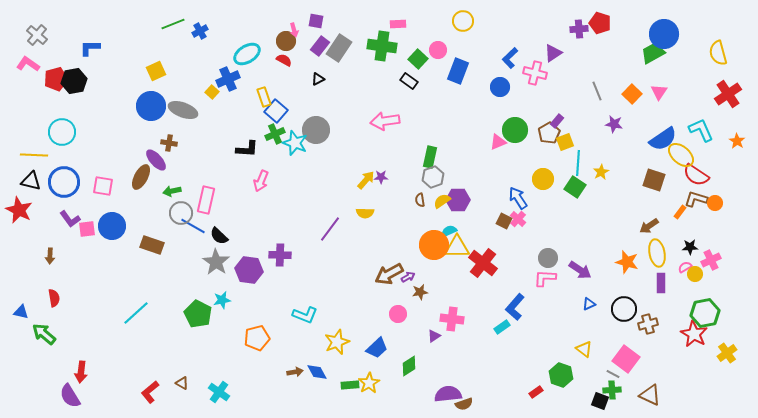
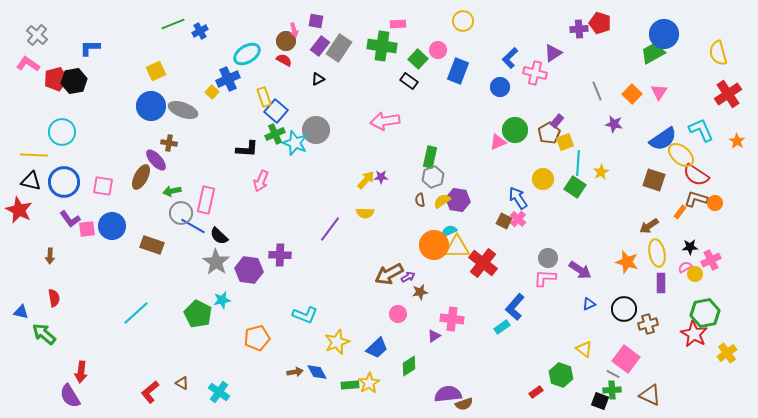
purple hexagon at (458, 200): rotated 10 degrees clockwise
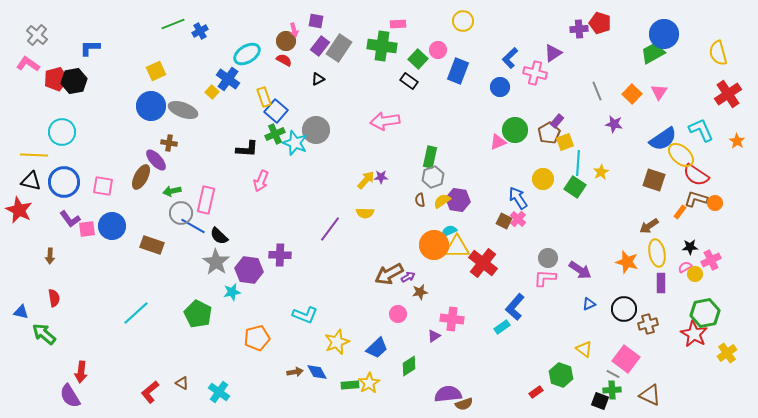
blue cross at (228, 79): rotated 30 degrees counterclockwise
cyan star at (222, 300): moved 10 px right, 8 px up
